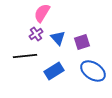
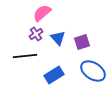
pink semicircle: rotated 18 degrees clockwise
blue rectangle: moved 4 px down
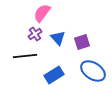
pink semicircle: rotated 12 degrees counterclockwise
purple cross: moved 1 px left
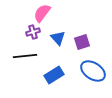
purple cross: moved 2 px left, 2 px up; rotated 16 degrees clockwise
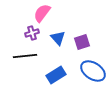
purple cross: moved 1 px left, 1 px down
blue rectangle: moved 2 px right
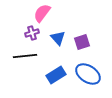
blue ellipse: moved 5 px left, 3 px down
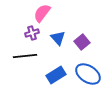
purple square: rotated 21 degrees counterclockwise
